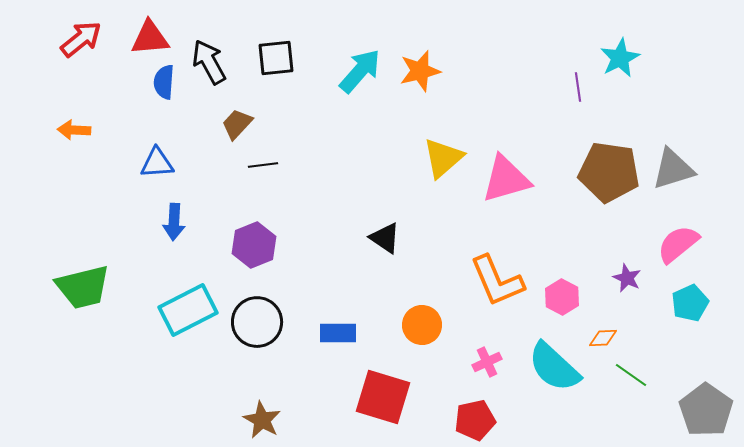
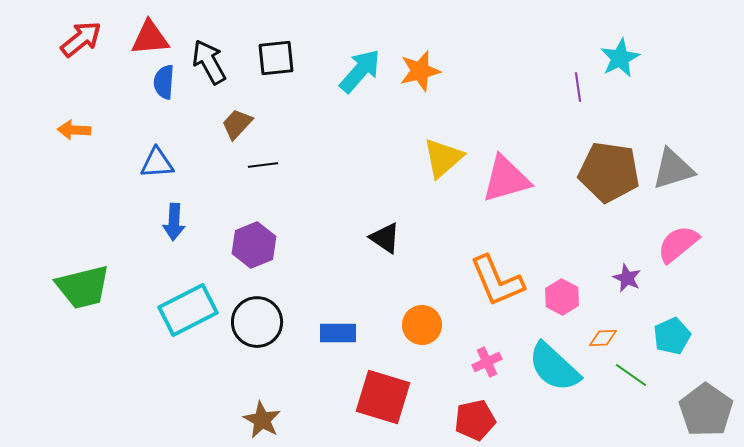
cyan pentagon: moved 18 px left, 33 px down
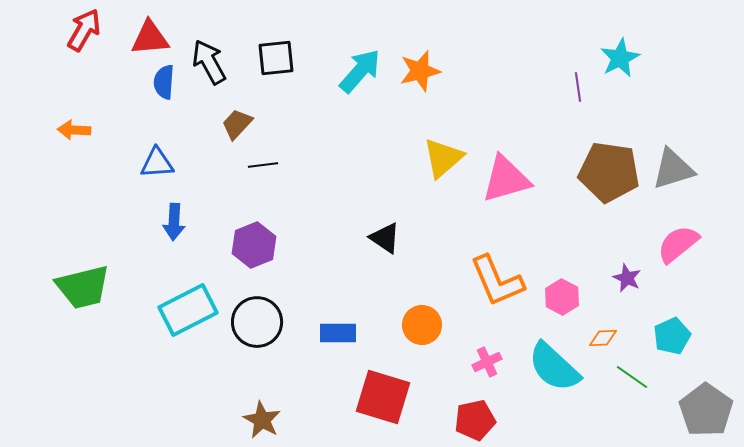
red arrow: moved 3 px right, 9 px up; rotated 21 degrees counterclockwise
green line: moved 1 px right, 2 px down
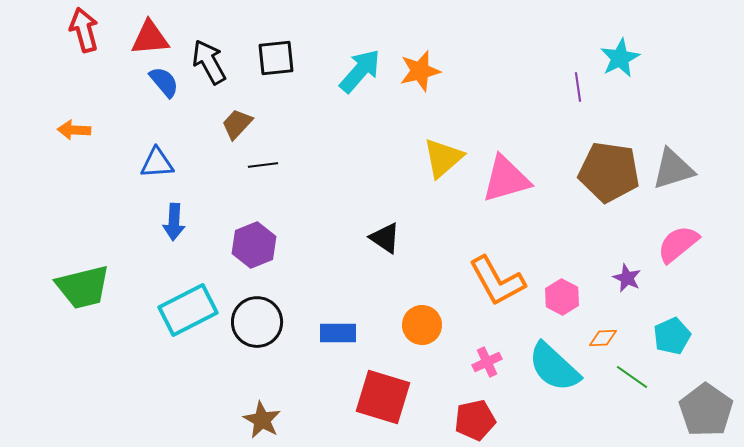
red arrow: rotated 45 degrees counterclockwise
blue semicircle: rotated 136 degrees clockwise
orange L-shape: rotated 6 degrees counterclockwise
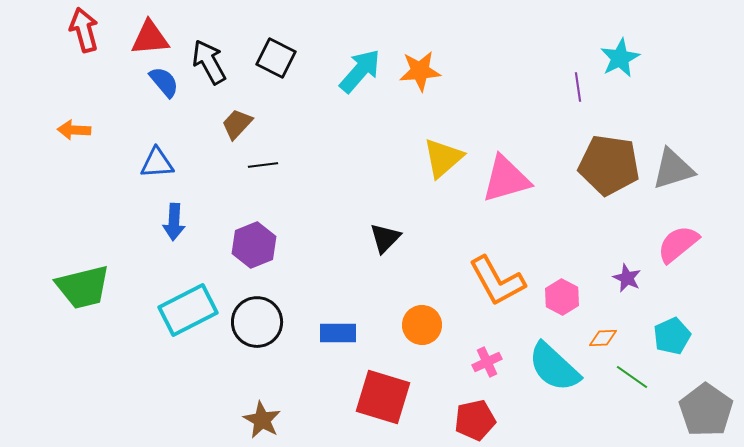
black square: rotated 33 degrees clockwise
orange star: rotated 9 degrees clockwise
brown pentagon: moved 7 px up
black triangle: rotated 40 degrees clockwise
